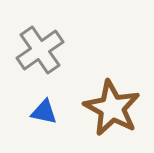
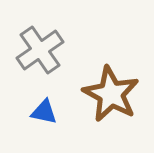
brown star: moved 1 px left, 14 px up
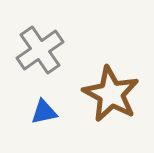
blue triangle: rotated 24 degrees counterclockwise
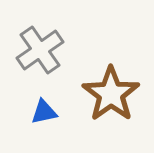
brown star: rotated 8 degrees clockwise
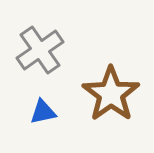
blue triangle: moved 1 px left
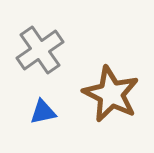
brown star: rotated 10 degrees counterclockwise
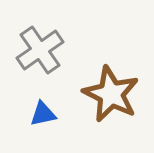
blue triangle: moved 2 px down
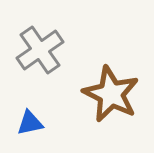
blue triangle: moved 13 px left, 9 px down
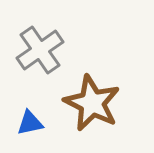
brown star: moved 19 px left, 9 px down
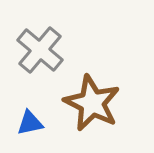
gray cross: rotated 15 degrees counterclockwise
